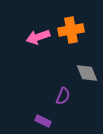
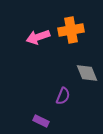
purple rectangle: moved 2 px left
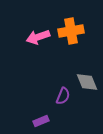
orange cross: moved 1 px down
gray diamond: moved 9 px down
purple rectangle: rotated 49 degrees counterclockwise
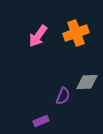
orange cross: moved 5 px right, 2 px down; rotated 10 degrees counterclockwise
pink arrow: moved 1 px up; rotated 35 degrees counterclockwise
gray diamond: rotated 70 degrees counterclockwise
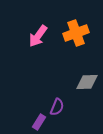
purple semicircle: moved 6 px left, 11 px down
purple rectangle: moved 2 px left, 1 px down; rotated 35 degrees counterclockwise
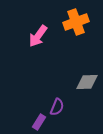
orange cross: moved 11 px up
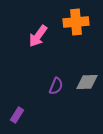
orange cross: rotated 15 degrees clockwise
purple semicircle: moved 1 px left, 21 px up
purple rectangle: moved 22 px left, 7 px up
